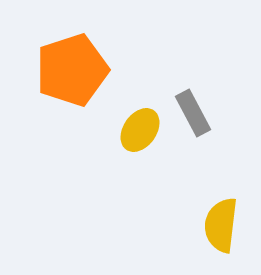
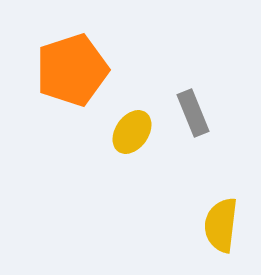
gray rectangle: rotated 6 degrees clockwise
yellow ellipse: moved 8 px left, 2 px down
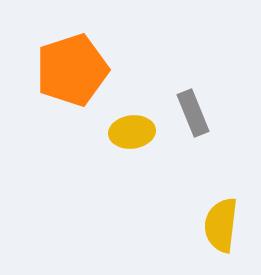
yellow ellipse: rotated 48 degrees clockwise
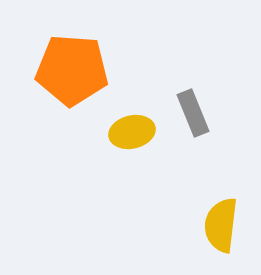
orange pentagon: rotated 22 degrees clockwise
yellow ellipse: rotated 6 degrees counterclockwise
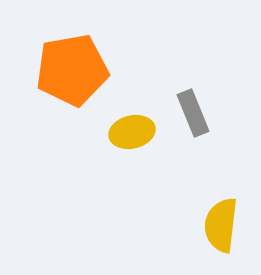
orange pentagon: rotated 14 degrees counterclockwise
